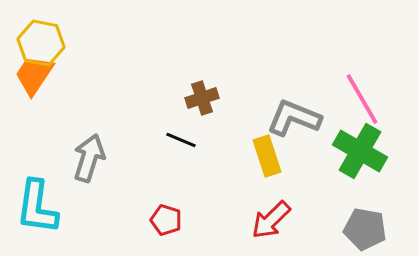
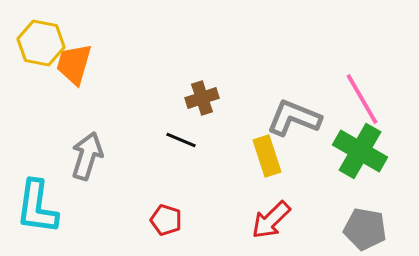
orange trapezoid: moved 40 px right, 11 px up; rotated 18 degrees counterclockwise
gray arrow: moved 2 px left, 2 px up
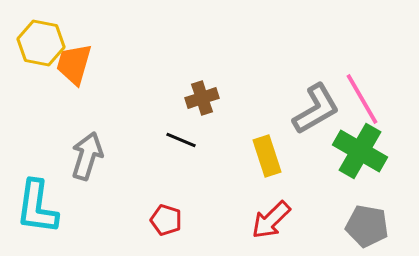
gray L-shape: moved 22 px right, 9 px up; rotated 128 degrees clockwise
gray pentagon: moved 2 px right, 3 px up
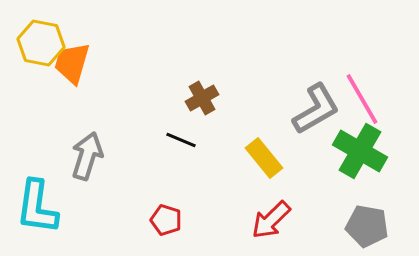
orange trapezoid: moved 2 px left, 1 px up
brown cross: rotated 12 degrees counterclockwise
yellow rectangle: moved 3 px left, 2 px down; rotated 21 degrees counterclockwise
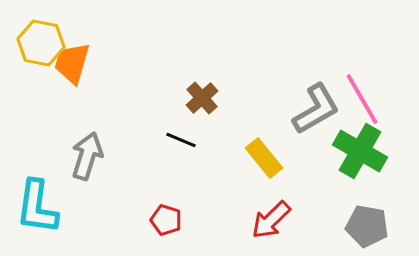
brown cross: rotated 12 degrees counterclockwise
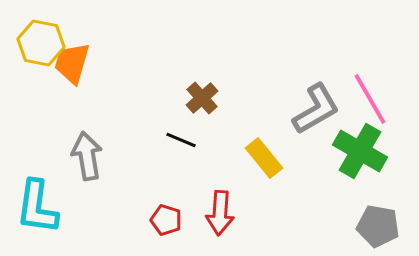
pink line: moved 8 px right
gray arrow: rotated 27 degrees counterclockwise
red arrow: moved 51 px left, 7 px up; rotated 42 degrees counterclockwise
gray pentagon: moved 11 px right
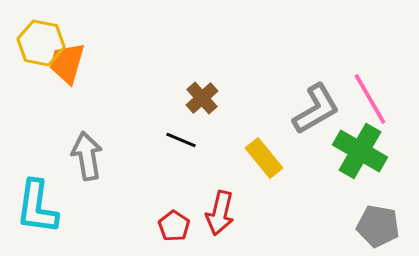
orange trapezoid: moved 5 px left
red arrow: rotated 9 degrees clockwise
red pentagon: moved 8 px right, 6 px down; rotated 16 degrees clockwise
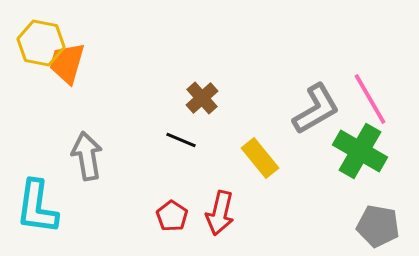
yellow rectangle: moved 4 px left
red pentagon: moved 2 px left, 10 px up
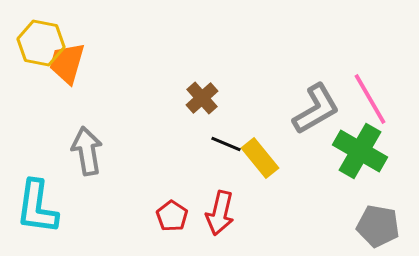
black line: moved 45 px right, 4 px down
gray arrow: moved 5 px up
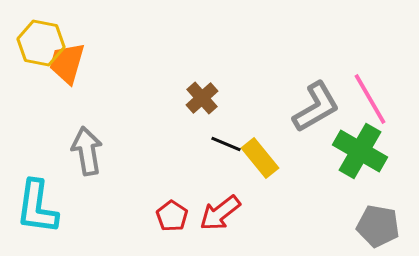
gray L-shape: moved 2 px up
red arrow: rotated 39 degrees clockwise
